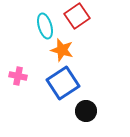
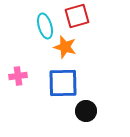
red square: rotated 20 degrees clockwise
orange star: moved 3 px right, 3 px up
pink cross: rotated 18 degrees counterclockwise
blue square: rotated 32 degrees clockwise
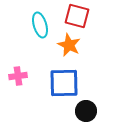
red square: rotated 30 degrees clockwise
cyan ellipse: moved 5 px left, 1 px up
orange star: moved 4 px right, 2 px up; rotated 10 degrees clockwise
blue square: moved 1 px right
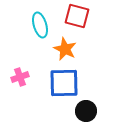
orange star: moved 4 px left, 4 px down
pink cross: moved 2 px right, 1 px down; rotated 12 degrees counterclockwise
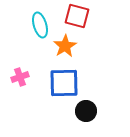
orange star: moved 3 px up; rotated 15 degrees clockwise
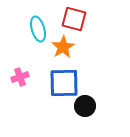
red square: moved 3 px left, 3 px down
cyan ellipse: moved 2 px left, 4 px down
orange star: moved 2 px left, 1 px down
black circle: moved 1 px left, 5 px up
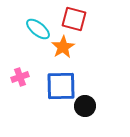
cyan ellipse: rotated 35 degrees counterclockwise
blue square: moved 3 px left, 3 px down
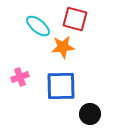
red square: moved 1 px right
cyan ellipse: moved 3 px up
orange star: rotated 25 degrees clockwise
black circle: moved 5 px right, 8 px down
